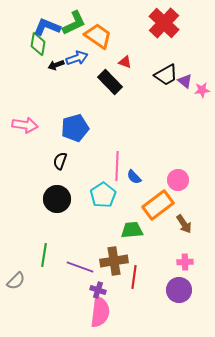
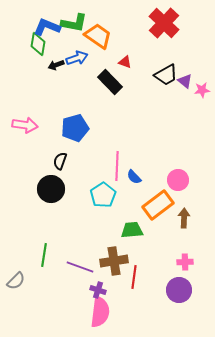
green L-shape: rotated 36 degrees clockwise
black circle: moved 6 px left, 10 px up
brown arrow: moved 6 px up; rotated 144 degrees counterclockwise
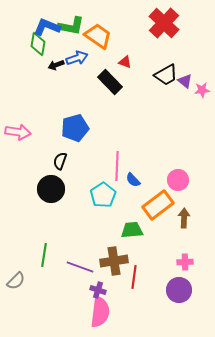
green L-shape: moved 3 px left, 3 px down
pink arrow: moved 7 px left, 7 px down
blue semicircle: moved 1 px left, 3 px down
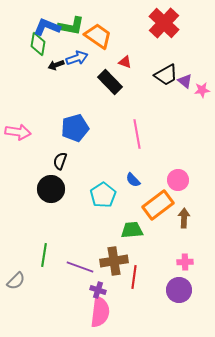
pink line: moved 20 px right, 32 px up; rotated 12 degrees counterclockwise
